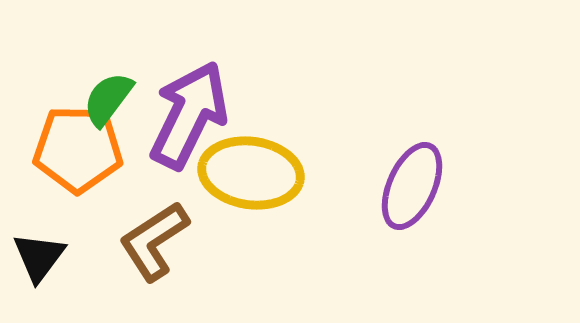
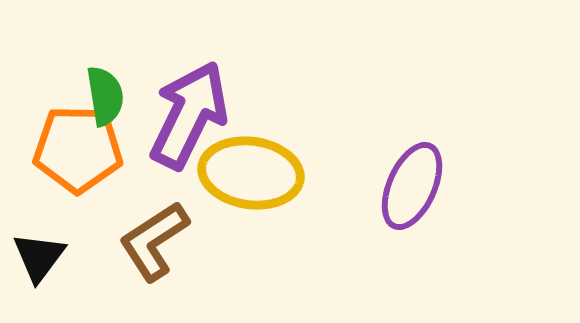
green semicircle: moved 3 px left, 3 px up; rotated 134 degrees clockwise
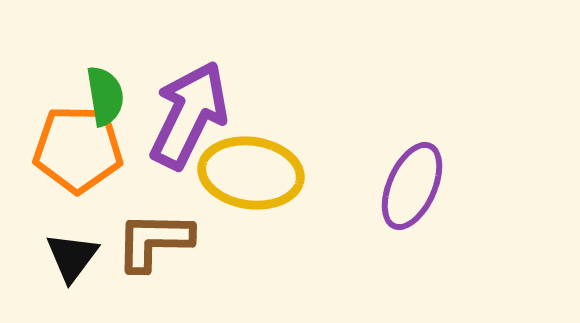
brown L-shape: rotated 34 degrees clockwise
black triangle: moved 33 px right
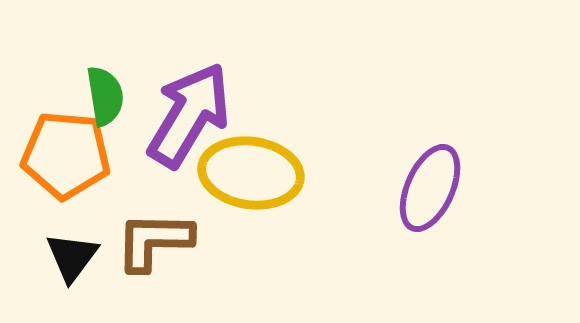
purple arrow: rotated 5 degrees clockwise
orange pentagon: moved 12 px left, 6 px down; rotated 4 degrees clockwise
purple ellipse: moved 18 px right, 2 px down
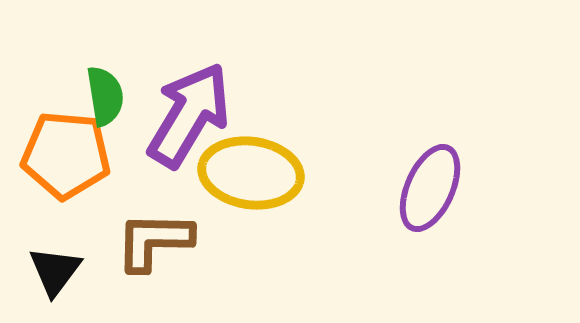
black triangle: moved 17 px left, 14 px down
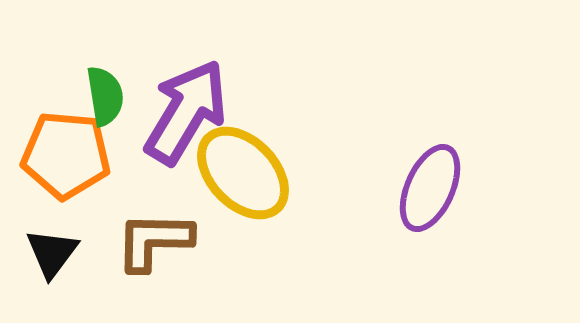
purple arrow: moved 3 px left, 3 px up
yellow ellipse: moved 8 px left; rotated 38 degrees clockwise
black triangle: moved 3 px left, 18 px up
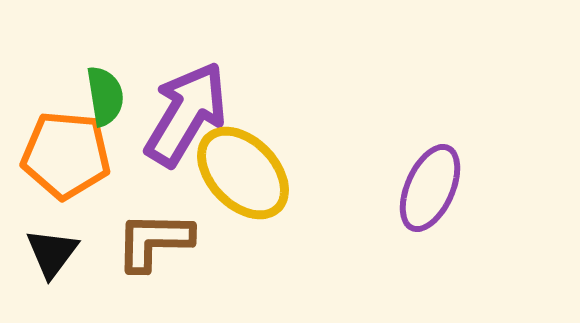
purple arrow: moved 2 px down
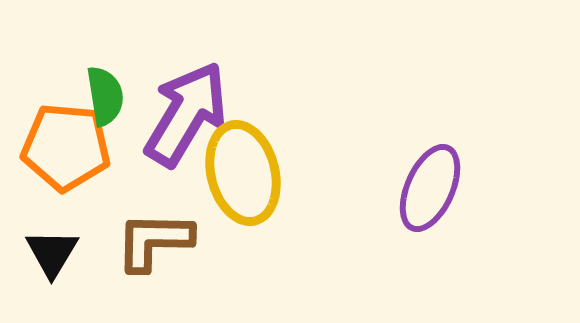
orange pentagon: moved 8 px up
yellow ellipse: rotated 30 degrees clockwise
black triangle: rotated 6 degrees counterclockwise
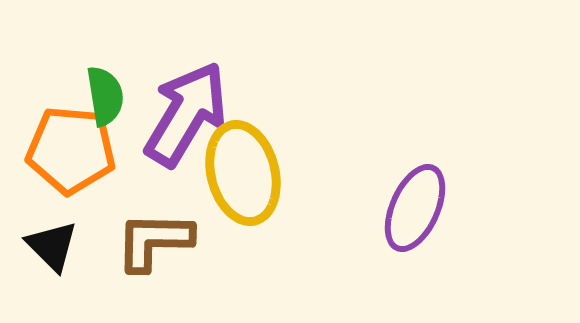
orange pentagon: moved 5 px right, 3 px down
purple ellipse: moved 15 px left, 20 px down
black triangle: moved 7 px up; rotated 16 degrees counterclockwise
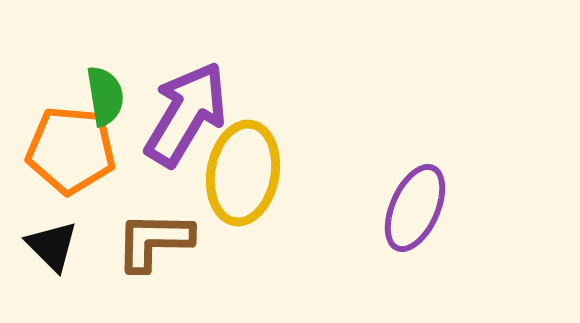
yellow ellipse: rotated 24 degrees clockwise
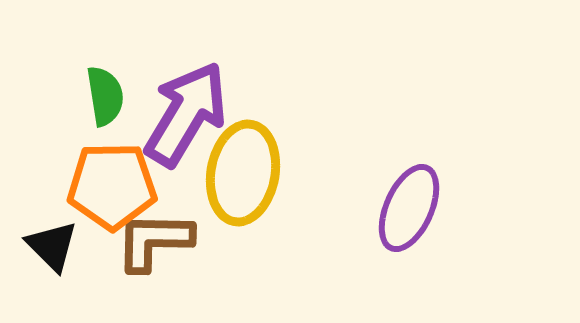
orange pentagon: moved 41 px right, 36 px down; rotated 6 degrees counterclockwise
purple ellipse: moved 6 px left
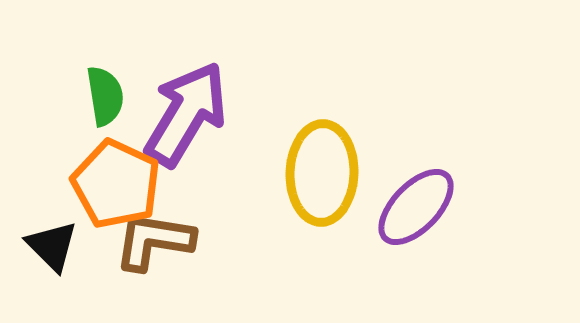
yellow ellipse: moved 79 px right; rotated 8 degrees counterclockwise
orange pentagon: moved 4 px right, 2 px up; rotated 26 degrees clockwise
purple ellipse: moved 7 px right, 1 px up; rotated 20 degrees clockwise
brown L-shape: rotated 8 degrees clockwise
